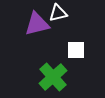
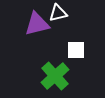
green cross: moved 2 px right, 1 px up
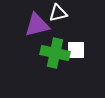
purple triangle: moved 1 px down
green cross: moved 23 px up; rotated 36 degrees counterclockwise
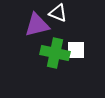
white triangle: rotated 36 degrees clockwise
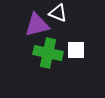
green cross: moved 7 px left
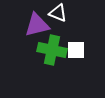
green cross: moved 4 px right, 3 px up
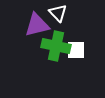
white triangle: rotated 24 degrees clockwise
green cross: moved 4 px right, 4 px up
